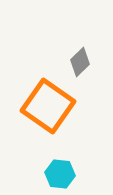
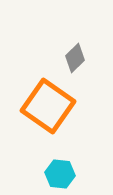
gray diamond: moved 5 px left, 4 px up
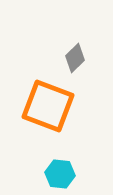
orange square: rotated 14 degrees counterclockwise
